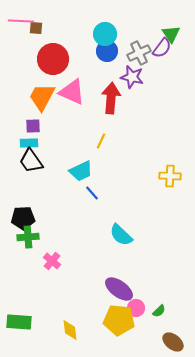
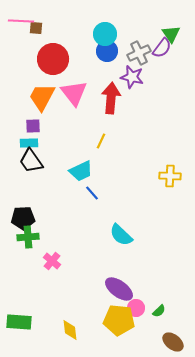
pink triangle: moved 2 px right, 1 px down; rotated 28 degrees clockwise
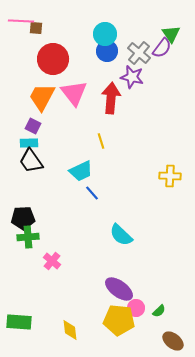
gray cross: rotated 25 degrees counterclockwise
purple square: rotated 28 degrees clockwise
yellow line: rotated 42 degrees counterclockwise
brown ellipse: moved 1 px up
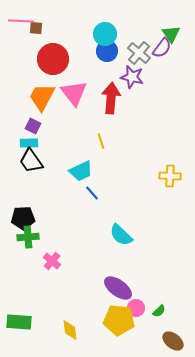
purple ellipse: moved 1 px left, 1 px up
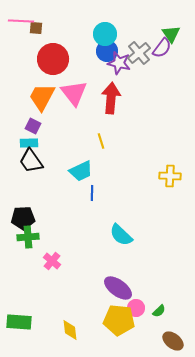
gray cross: rotated 10 degrees clockwise
purple star: moved 13 px left, 14 px up
blue line: rotated 42 degrees clockwise
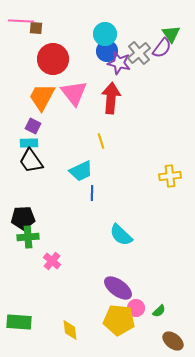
yellow cross: rotated 10 degrees counterclockwise
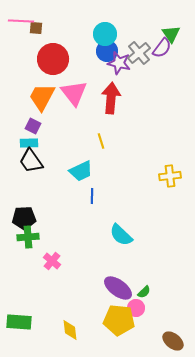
blue line: moved 3 px down
black pentagon: moved 1 px right
green semicircle: moved 15 px left, 19 px up
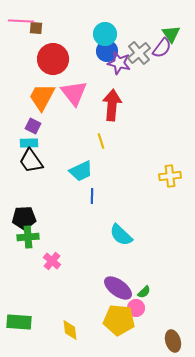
red arrow: moved 1 px right, 7 px down
brown ellipse: rotated 35 degrees clockwise
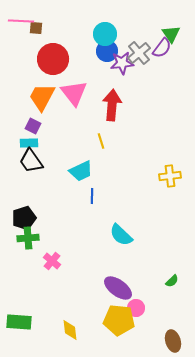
purple star: moved 3 px right; rotated 20 degrees counterclockwise
black pentagon: rotated 15 degrees counterclockwise
green cross: moved 1 px down
green semicircle: moved 28 px right, 11 px up
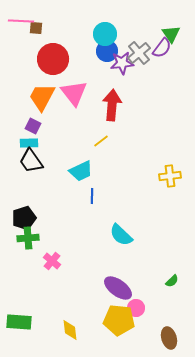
yellow line: rotated 70 degrees clockwise
brown ellipse: moved 4 px left, 3 px up
